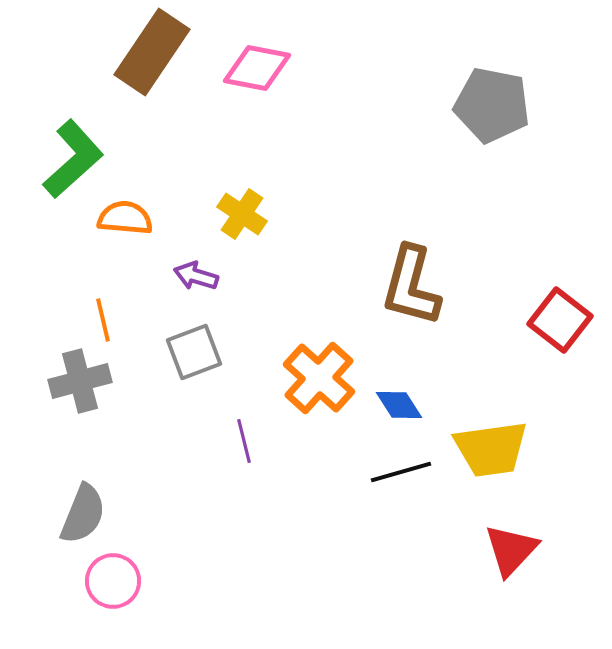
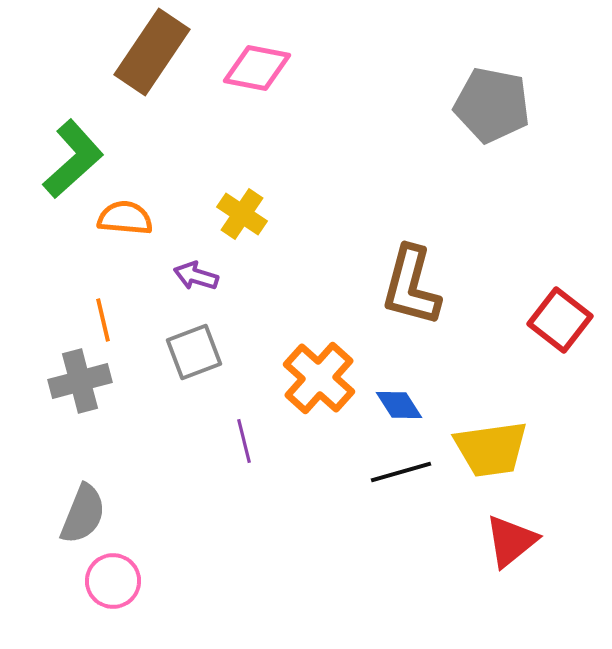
red triangle: moved 9 px up; rotated 8 degrees clockwise
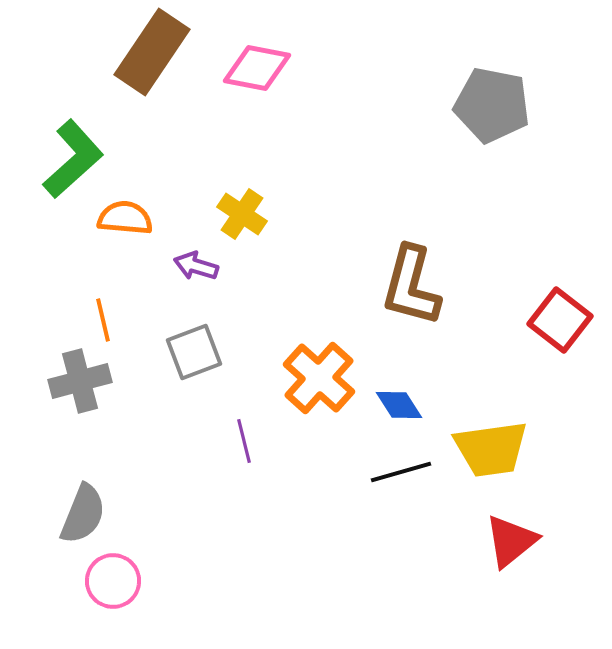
purple arrow: moved 10 px up
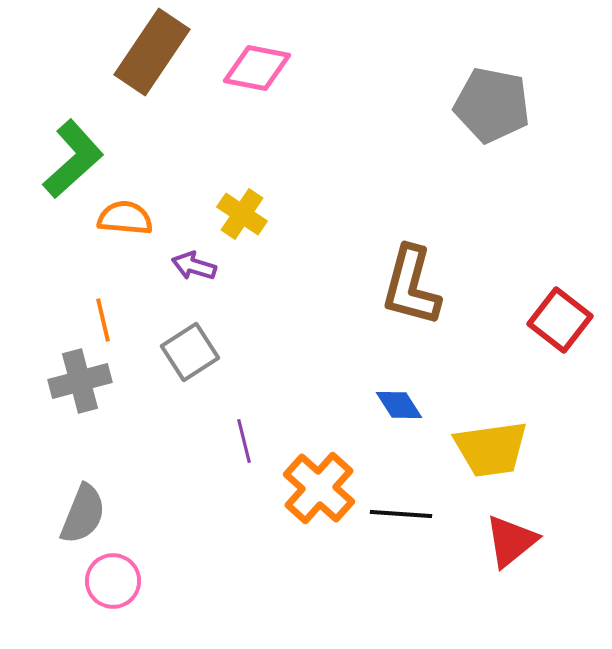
purple arrow: moved 2 px left
gray square: moved 4 px left; rotated 12 degrees counterclockwise
orange cross: moved 110 px down
black line: moved 42 px down; rotated 20 degrees clockwise
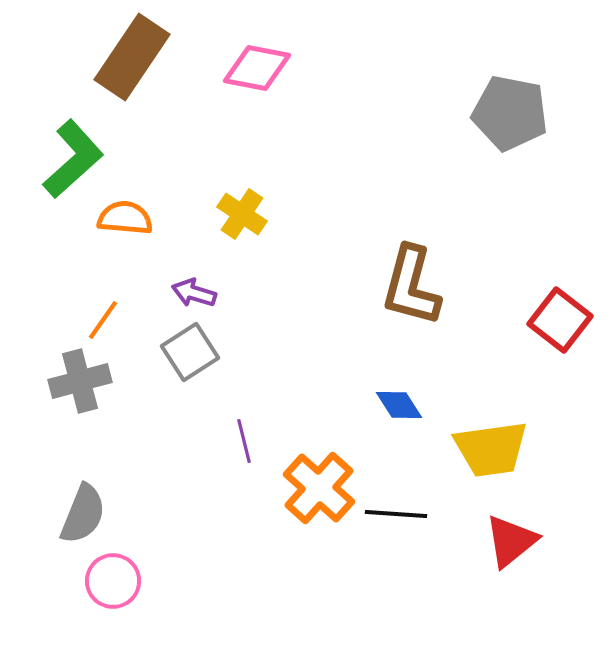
brown rectangle: moved 20 px left, 5 px down
gray pentagon: moved 18 px right, 8 px down
purple arrow: moved 27 px down
orange line: rotated 48 degrees clockwise
black line: moved 5 px left
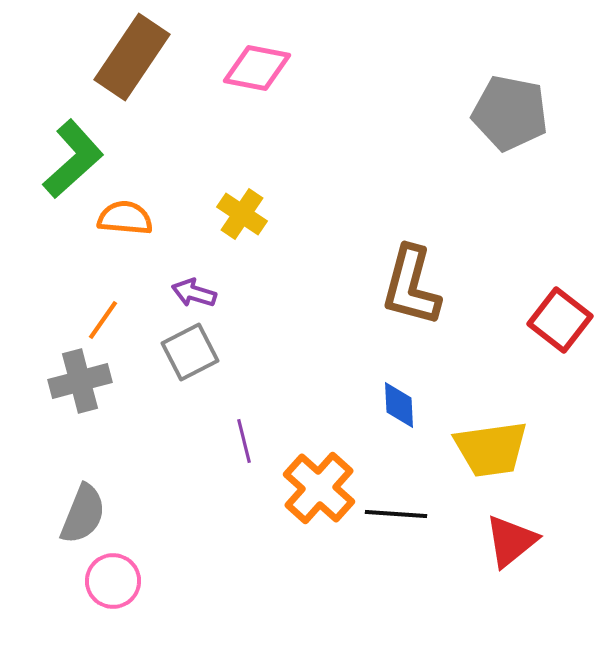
gray square: rotated 6 degrees clockwise
blue diamond: rotated 30 degrees clockwise
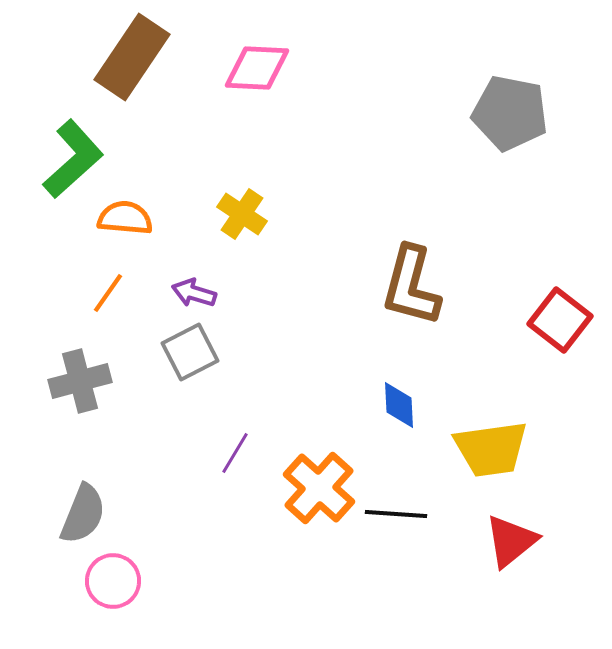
pink diamond: rotated 8 degrees counterclockwise
orange line: moved 5 px right, 27 px up
purple line: moved 9 px left, 12 px down; rotated 45 degrees clockwise
